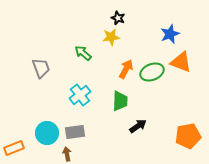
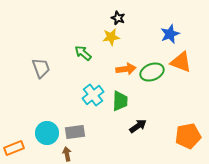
orange arrow: rotated 54 degrees clockwise
cyan cross: moved 13 px right
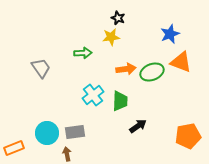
green arrow: rotated 138 degrees clockwise
gray trapezoid: rotated 15 degrees counterclockwise
